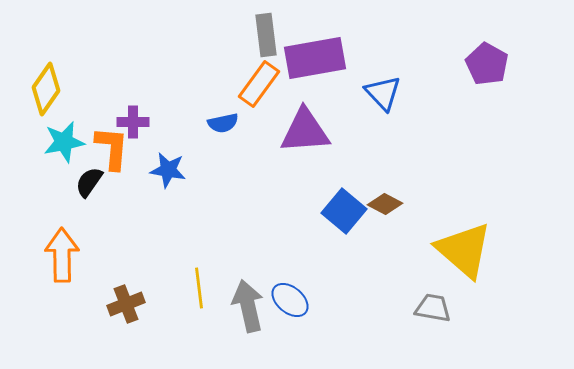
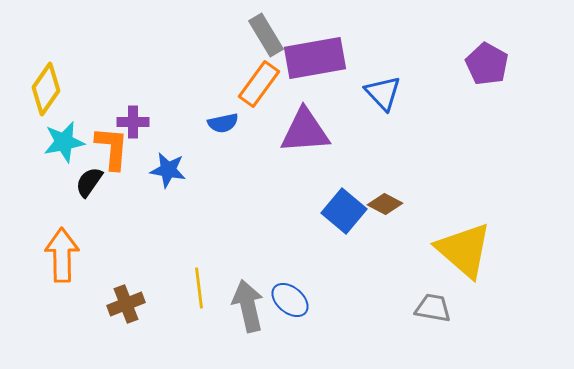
gray rectangle: rotated 24 degrees counterclockwise
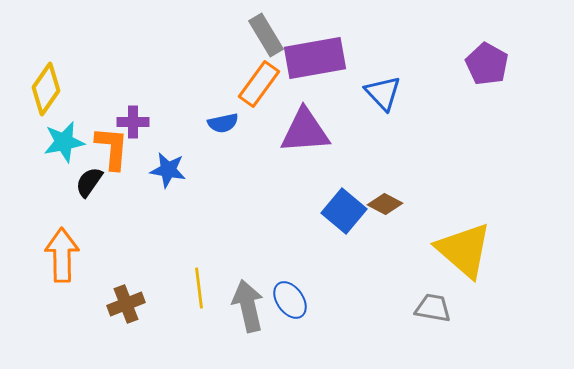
blue ellipse: rotated 15 degrees clockwise
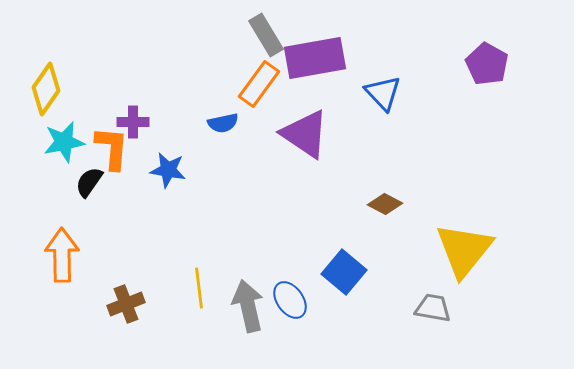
purple triangle: moved 3 px down; rotated 38 degrees clockwise
blue square: moved 61 px down
yellow triangle: rotated 28 degrees clockwise
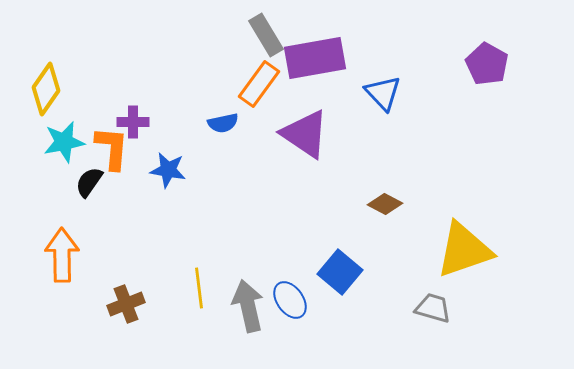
yellow triangle: rotated 32 degrees clockwise
blue square: moved 4 px left
gray trapezoid: rotated 6 degrees clockwise
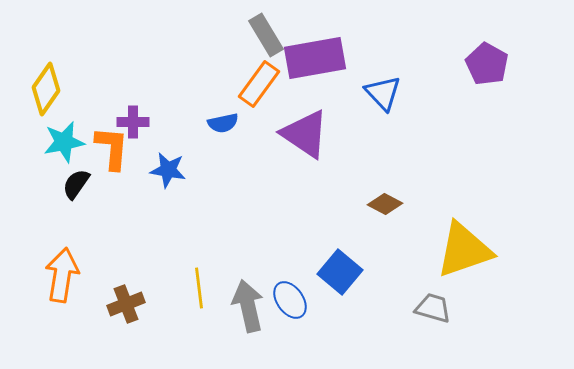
black semicircle: moved 13 px left, 2 px down
orange arrow: moved 20 px down; rotated 10 degrees clockwise
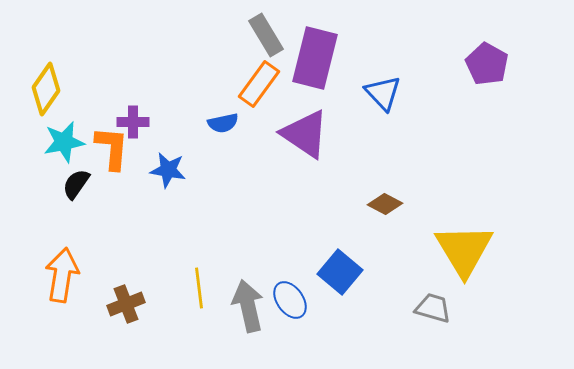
purple rectangle: rotated 66 degrees counterclockwise
yellow triangle: rotated 42 degrees counterclockwise
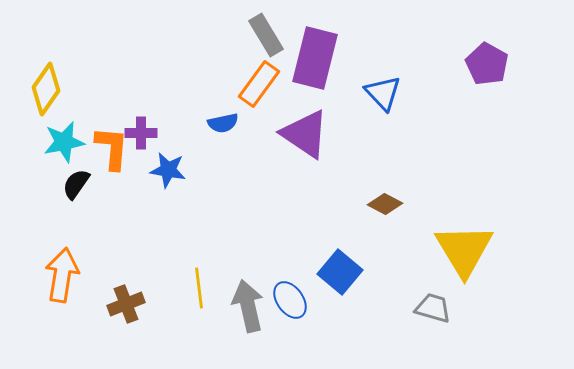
purple cross: moved 8 px right, 11 px down
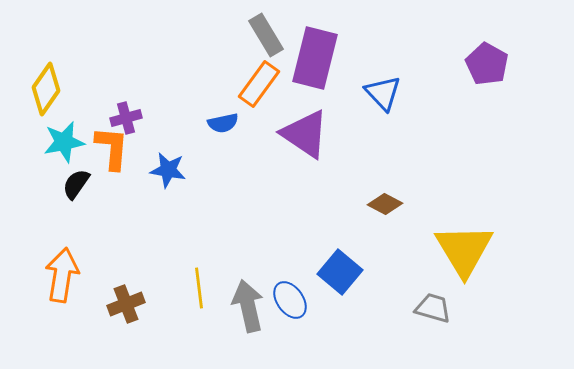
purple cross: moved 15 px left, 15 px up; rotated 16 degrees counterclockwise
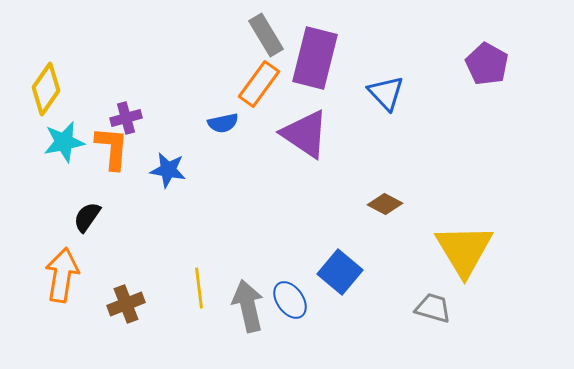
blue triangle: moved 3 px right
black semicircle: moved 11 px right, 33 px down
